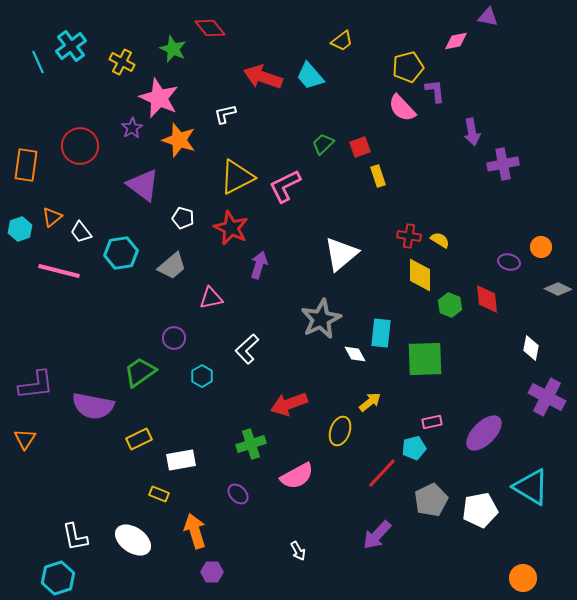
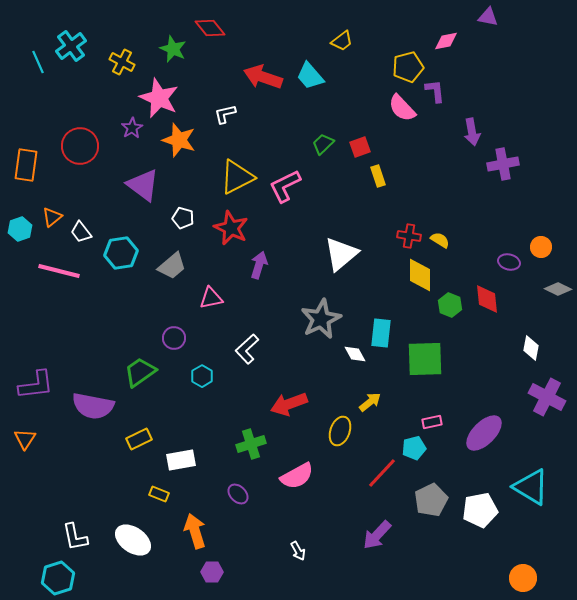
pink diamond at (456, 41): moved 10 px left
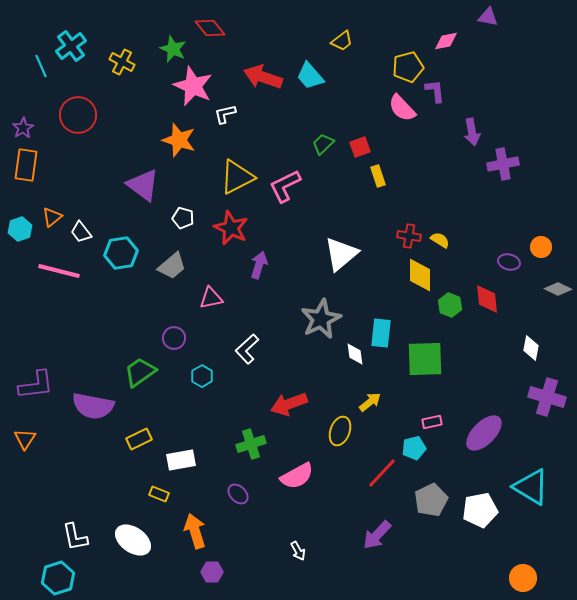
cyan line at (38, 62): moved 3 px right, 4 px down
pink star at (159, 98): moved 34 px right, 12 px up
purple star at (132, 128): moved 109 px left
red circle at (80, 146): moved 2 px left, 31 px up
white diamond at (355, 354): rotated 20 degrees clockwise
purple cross at (547, 397): rotated 12 degrees counterclockwise
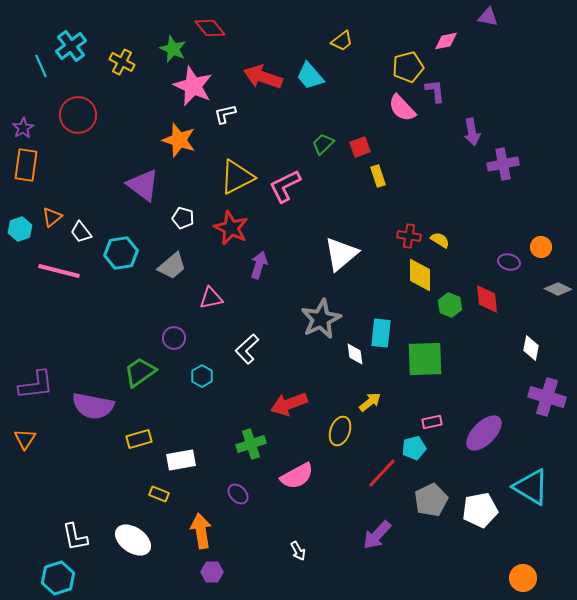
yellow rectangle at (139, 439): rotated 10 degrees clockwise
orange arrow at (195, 531): moved 6 px right; rotated 8 degrees clockwise
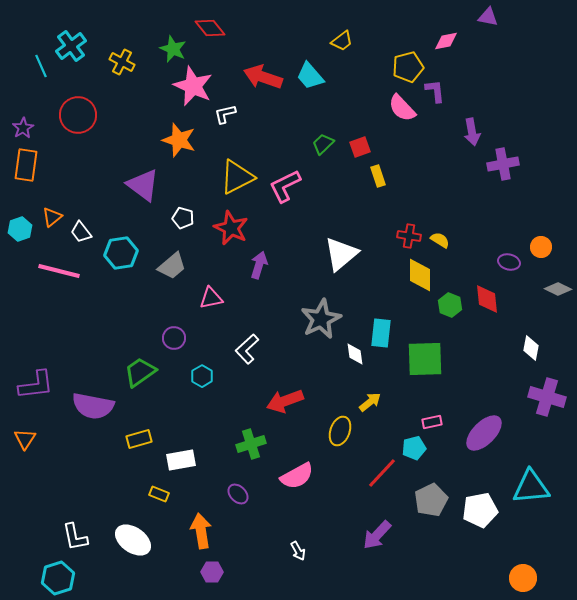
red arrow at (289, 404): moved 4 px left, 3 px up
cyan triangle at (531, 487): rotated 36 degrees counterclockwise
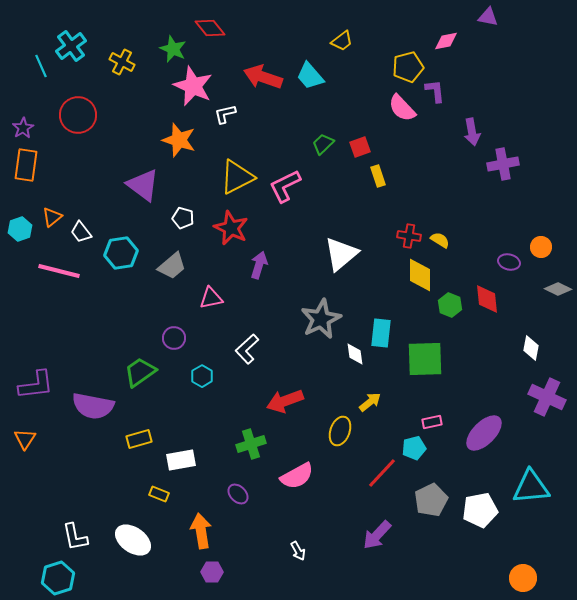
purple cross at (547, 397): rotated 9 degrees clockwise
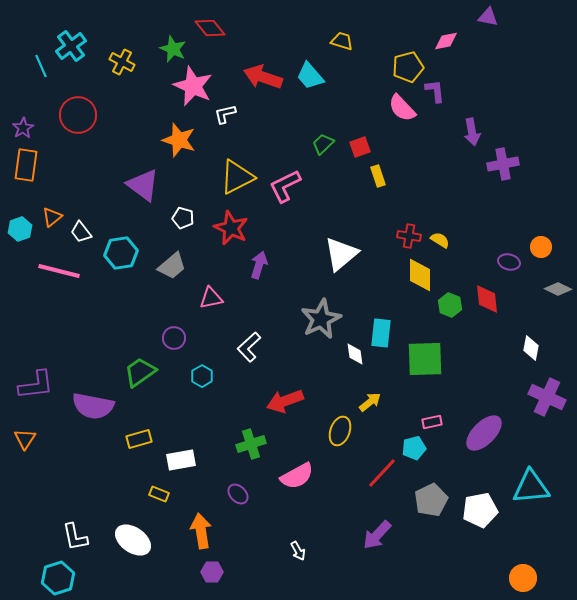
yellow trapezoid at (342, 41): rotated 125 degrees counterclockwise
white L-shape at (247, 349): moved 2 px right, 2 px up
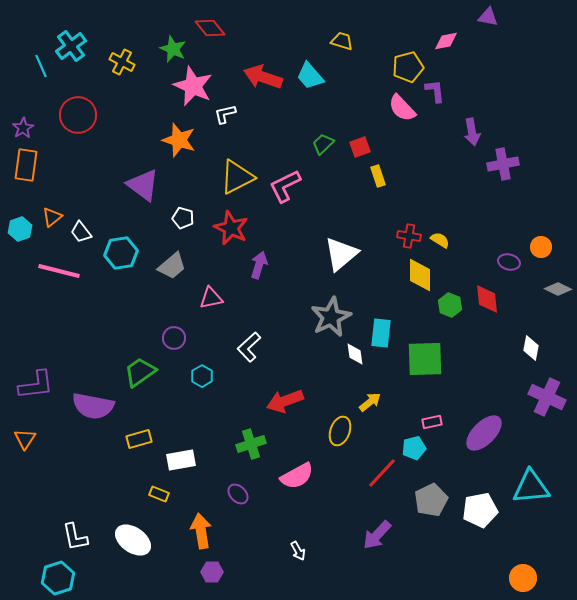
gray star at (321, 319): moved 10 px right, 2 px up
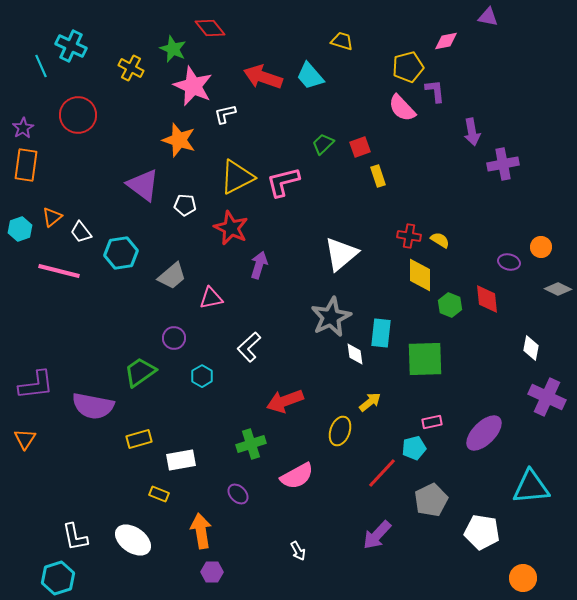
cyan cross at (71, 46): rotated 28 degrees counterclockwise
yellow cross at (122, 62): moved 9 px right, 6 px down
pink L-shape at (285, 186): moved 2 px left, 4 px up; rotated 12 degrees clockwise
white pentagon at (183, 218): moved 2 px right, 13 px up; rotated 10 degrees counterclockwise
gray trapezoid at (172, 266): moved 10 px down
white pentagon at (480, 510): moved 2 px right, 22 px down; rotated 20 degrees clockwise
